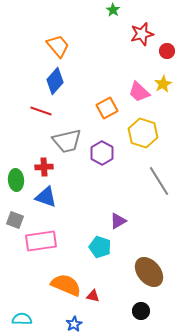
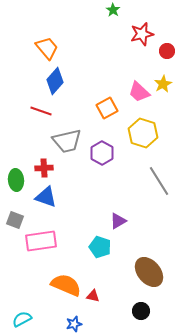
orange trapezoid: moved 11 px left, 2 px down
red cross: moved 1 px down
cyan semicircle: rotated 30 degrees counterclockwise
blue star: rotated 14 degrees clockwise
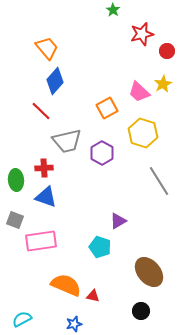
red line: rotated 25 degrees clockwise
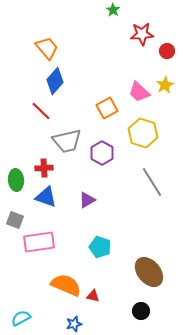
red star: rotated 10 degrees clockwise
yellow star: moved 2 px right, 1 px down
gray line: moved 7 px left, 1 px down
purple triangle: moved 31 px left, 21 px up
pink rectangle: moved 2 px left, 1 px down
cyan semicircle: moved 1 px left, 1 px up
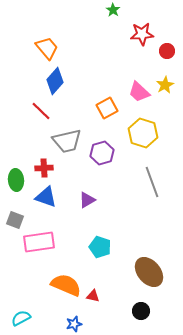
purple hexagon: rotated 15 degrees clockwise
gray line: rotated 12 degrees clockwise
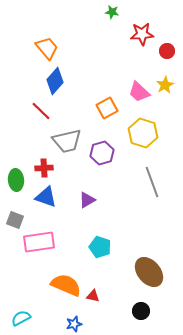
green star: moved 1 px left, 2 px down; rotated 24 degrees counterclockwise
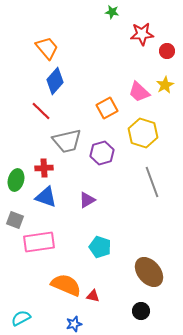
green ellipse: rotated 20 degrees clockwise
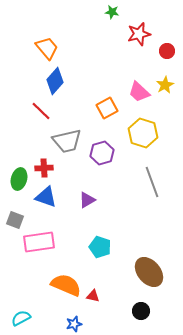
red star: moved 3 px left; rotated 10 degrees counterclockwise
green ellipse: moved 3 px right, 1 px up
